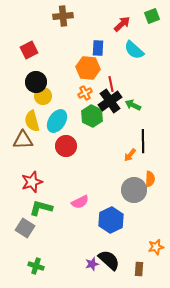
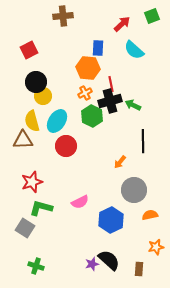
black cross: rotated 20 degrees clockwise
orange arrow: moved 10 px left, 7 px down
orange semicircle: moved 36 px down; rotated 105 degrees counterclockwise
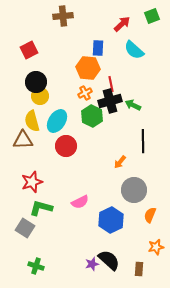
yellow circle: moved 3 px left
orange semicircle: rotated 56 degrees counterclockwise
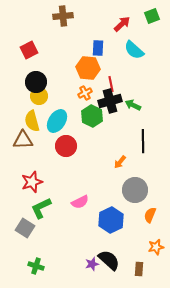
yellow circle: moved 1 px left
gray circle: moved 1 px right
green L-shape: rotated 40 degrees counterclockwise
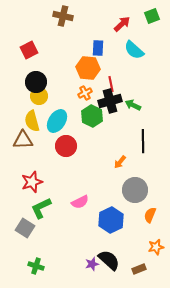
brown cross: rotated 18 degrees clockwise
brown rectangle: rotated 64 degrees clockwise
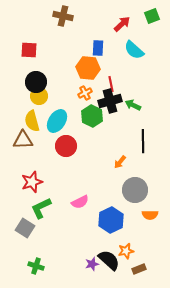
red square: rotated 30 degrees clockwise
orange semicircle: rotated 112 degrees counterclockwise
orange star: moved 30 px left, 4 px down
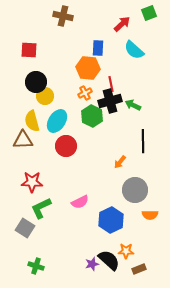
green square: moved 3 px left, 3 px up
yellow circle: moved 6 px right
red star: rotated 20 degrees clockwise
orange star: rotated 14 degrees clockwise
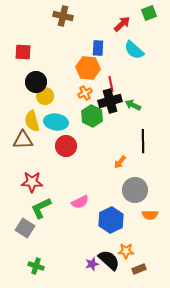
red square: moved 6 px left, 2 px down
cyan ellipse: moved 1 px left, 1 px down; rotated 65 degrees clockwise
